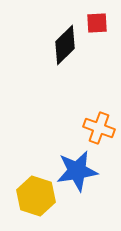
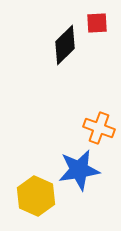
blue star: moved 2 px right, 1 px up
yellow hexagon: rotated 6 degrees clockwise
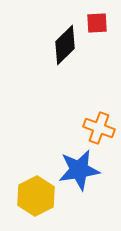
yellow hexagon: rotated 9 degrees clockwise
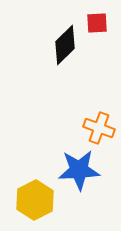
blue star: rotated 6 degrees clockwise
yellow hexagon: moved 1 px left, 4 px down
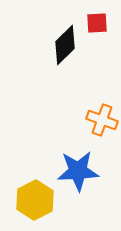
orange cross: moved 3 px right, 8 px up
blue star: moved 1 px left, 1 px down
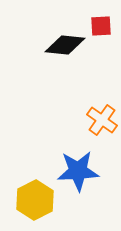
red square: moved 4 px right, 3 px down
black diamond: rotated 51 degrees clockwise
orange cross: rotated 16 degrees clockwise
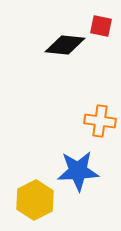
red square: rotated 15 degrees clockwise
orange cross: moved 2 px left, 1 px down; rotated 28 degrees counterclockwise
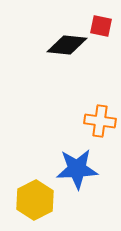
black diamond: moved 2 px right
blue star: moved 1 px left, 2 px up
